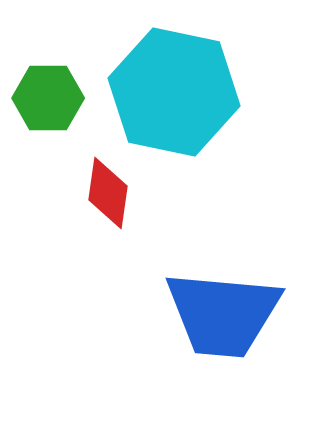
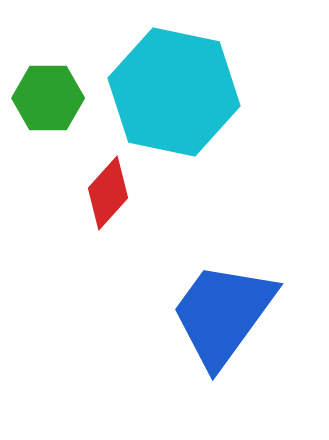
red diamond: rotated 34 degrees clockwise
blue trapezoid: rotated 121 degrees clockwise
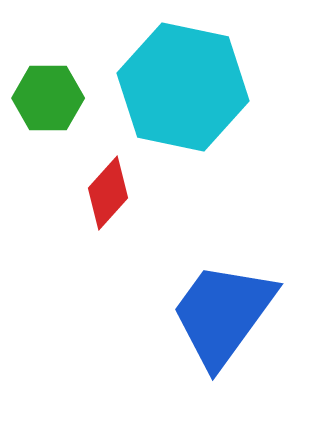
cyan hexagon: moved 9 px right, 5 px up
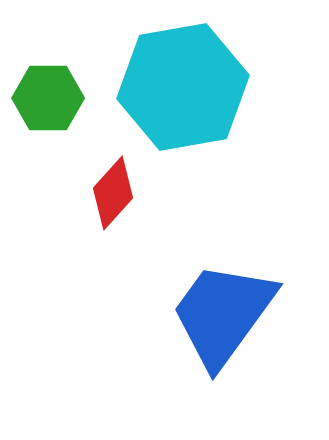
cyan hexagon: rotated 22 degrees counterclockwise
red diamond: moved 5 px right
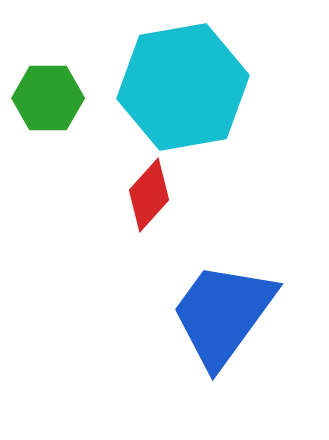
red diamond: moved 36 px right, 2 px down
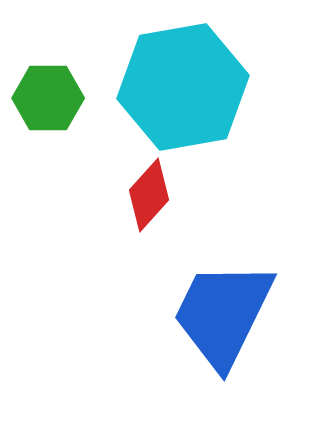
blue trapezoid: rotated 10 degrees counterclockwise
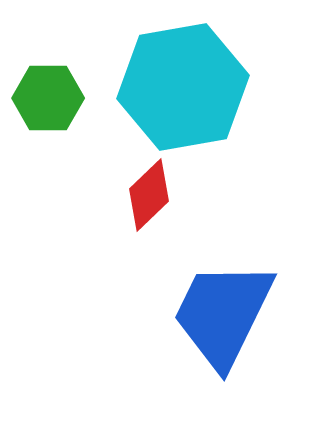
red diamond: rotated 4 degrees clockwise
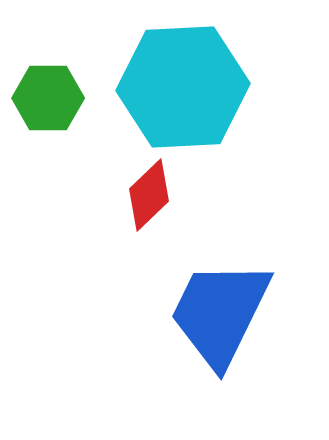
cyan hexagon: rotated 7 degrees clockwise
blue trapezoid: moved 3 px left, 1 px up
